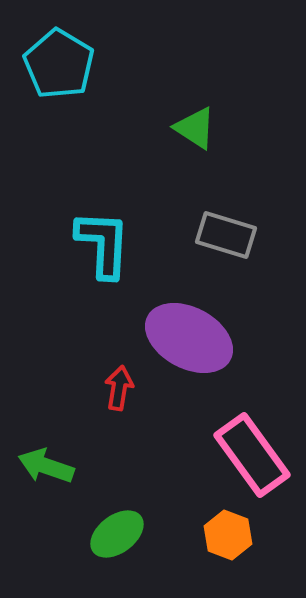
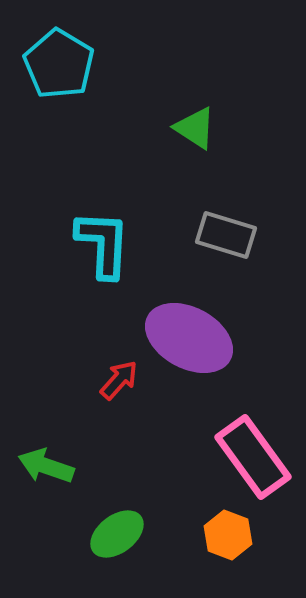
red arrow: moved 8 px up; rotated 33 degrees clockwise
pink rectangle: moved 1 px right, 2 px down
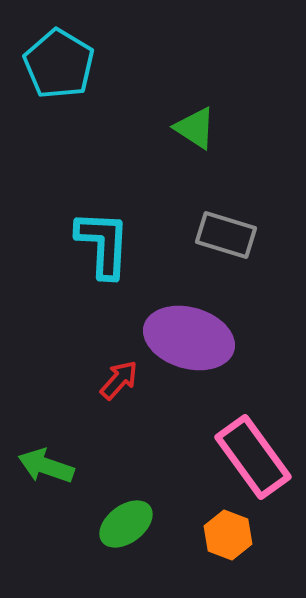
purple ellipse: rotated 12 degrees counterclockwise
green ellipse: moved 9 px right, 10 px up
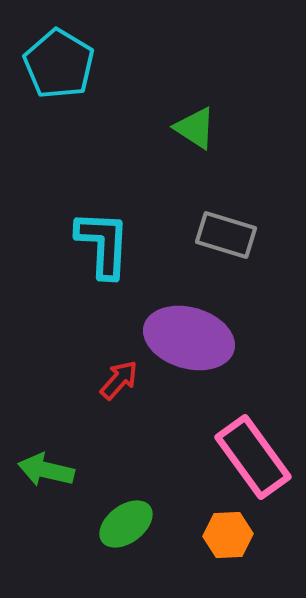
green arrow: moved 4 px down; rotated 6 degrees counterclockwise
orange hexagon: rotated 24 degrees counterclockwise
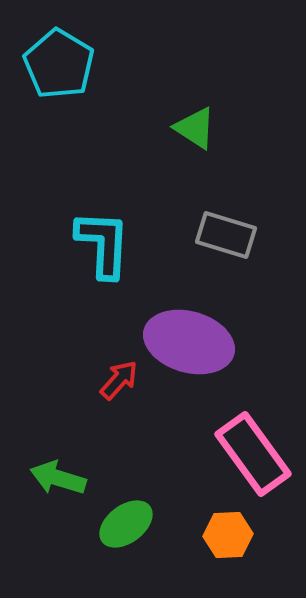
purple ellipse: moved 4 px down
pink rectangle: moved 3 px up
green arrow: moved 12 px right, 8 px down; rotated 4 degrees clockwise
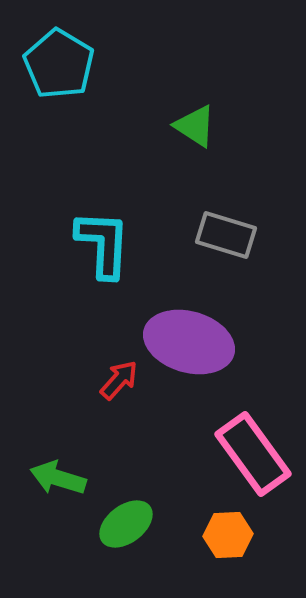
green triangle: moved 2 px up
